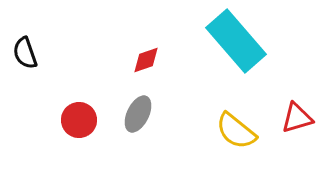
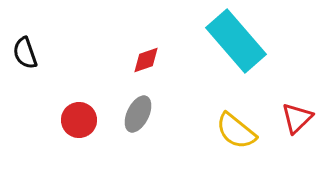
red triangle: rotated 28 degrees counterclockwise
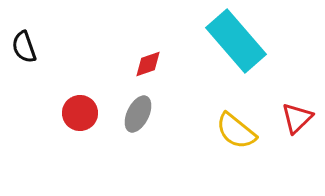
black semicircle: moved 1 px left, 6 px up
red diamond: moved 2 px right, 4 px down
red circle: moved 1 px right, 7 px up
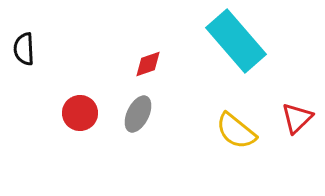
black semicircle: moved 2 px down; rotated 16 degrees clockwise
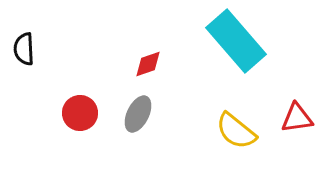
red triangle: rotated 36 degrees clockwise
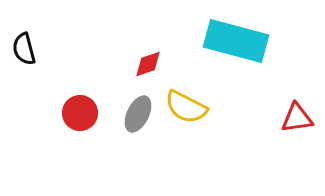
cyan rectangle: rotated 34 degrees counterclockwise
black semicircle: rotated 12 degrees counterclockwise
yellow semicircle: moved 50 px left, 24 px up; rotated 12 degrees counterclockwise
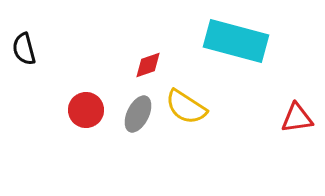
red diamond: moved 1 px down
yellow semicircle: rotated 6 degrees clockwise
red circle: moved 6 px right, 3 px up
